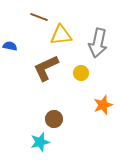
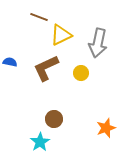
yellow triangle: rotated 20 degrees counterclockwise
blue semicircle: moved 16 px down
orange star: moved 3 px right, 23 px down
cyan star: rotated 18 degrees counterclockwise
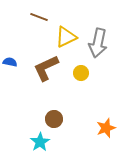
yellow triangle: moved 5 px right, 2 px down
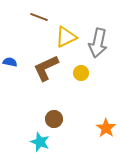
orange star: rotated 18 degrees counterclockwise
cyan star: rotated 18 degrees counterclockwise
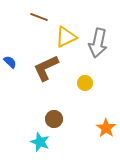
blue semicircle: rotated 32 degrees clockwise
yellow circle: moved 4 px right, 10 px down
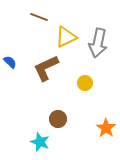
brown circle: moved 4 px right
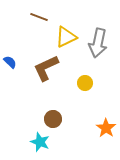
brown circle: moved 5 px left
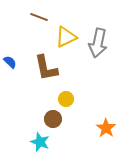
brown L-shape: rotated 76 degrees counterclockwise
yellow circle: moved 19 px left, 16 px down
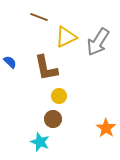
gray arrow: moved 1 px up; rotated 20 degrees clockwise
yellow circle: moved 7 px left, 3 px up
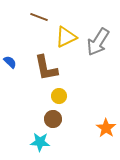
cyan star: rotated 18 degrees counterclockwise
